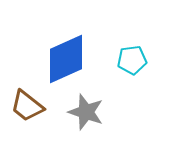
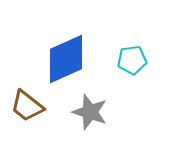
gray star: moved 4 px right
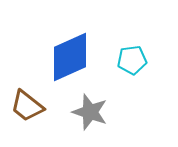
blue diamond: moved 4 px right, 2 px up
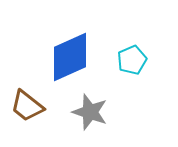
cyan pentagon: rotated 16 degrees counterclockwise
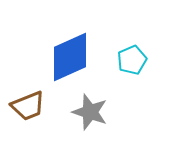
brown trapezoid: moved 1 px right; rotated 60 degrees counterclockwise
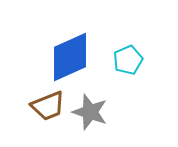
cyan pentagon: moved 4 px left
brown trapezoid: moved 20 px right
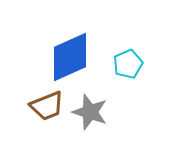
cyan pentagon: moved 4 px down
brown trapezoid: moved 1 px left
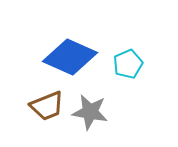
blue diamond: rotated 48 degrees clockwise
gray star: rotated 9 degrees counterclockwise
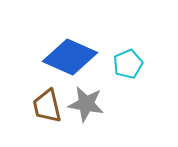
brown trapezoid: rotated 99 degrees clockwise
gray star: moved 4 px left, 8 px up
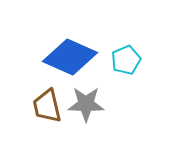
cyan pentagon: moved 2 px left, 4 px up
gray star: rotated 9 degrees counterclockwise
